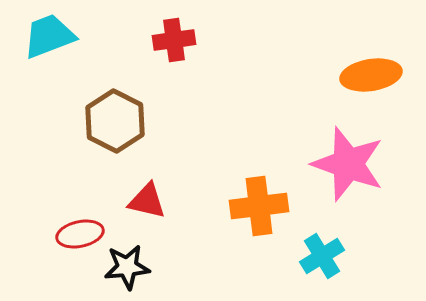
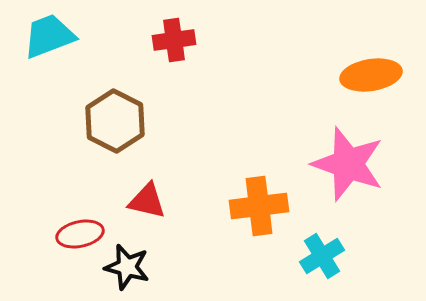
black star: rotated 21 degrees clockwise
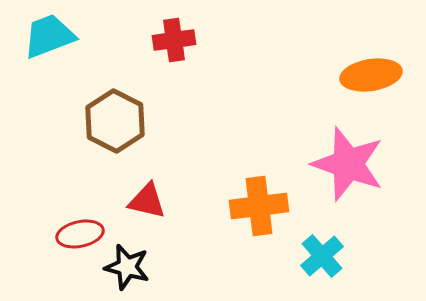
cyan cross: rotated 9 degrees counterclockwise
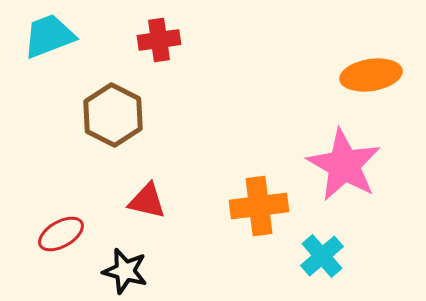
red cross: moved 15 px left
brown hexagon: moved 2 px left, 6 px up
pink star: moved 4 px left, 1 px down; rotated 10 degrees clockwise
red ellipse: moved 19 px left; rotated 18 degrees counterclockwise
black star: moved 2 px left, 4 px down
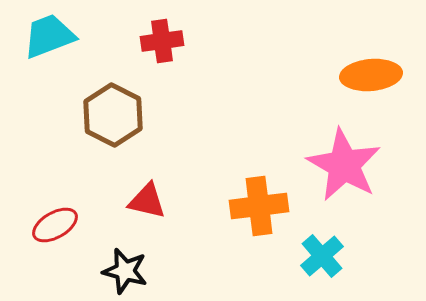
red cross: moved 3 px right, 1 px down
orange ellipse: rotated 4 degrees clockwise
red ellipse: moved 6 px left, 9 px up
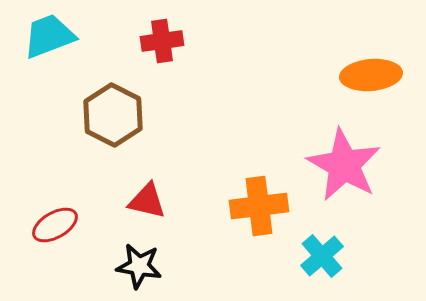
black star: moved 14 px right, 5 px up; rotated 6 degrees counterclockwise
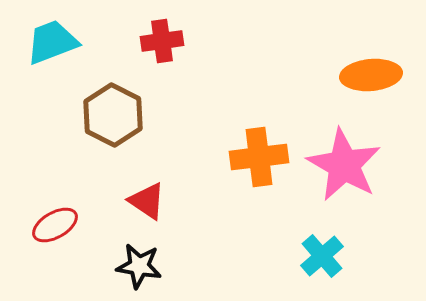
cyan trapezoid: moved 3 px right, 6 px down
red triangle: rotated 21 degrees clockwise
orange cross: moved 49 px up
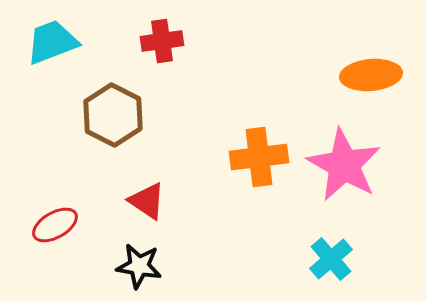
cyan cross: moved 9 px right, 3 px down
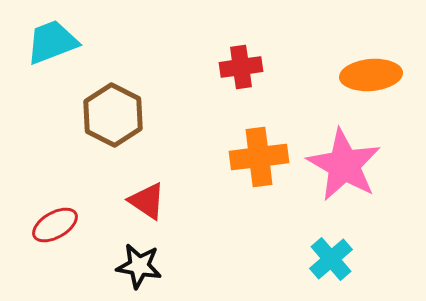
red cross: moved 79 px right, 26 px down
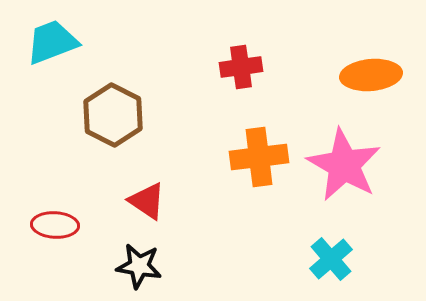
red ellipse: rotated 33 degrees clockwise
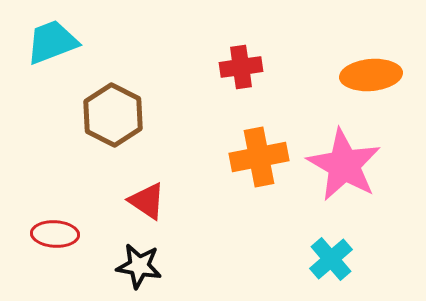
orange cross: rotated 4 degrees counterclockwise
red ellipse: moved 9 px down
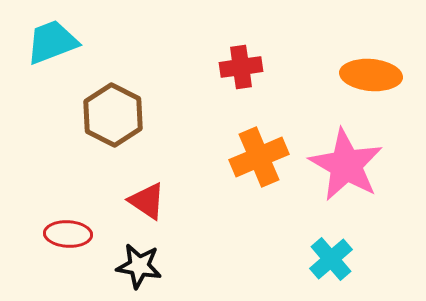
orange ellipse: rotated 10 degrees clockwise
orange cross: rotated 12 degrees counterclockwise
pink star: moved 2 px right
red ellipse: moved 13 px right
